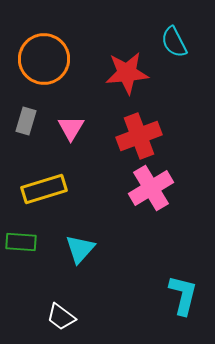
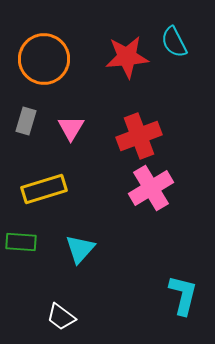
red star: moved 16 px up
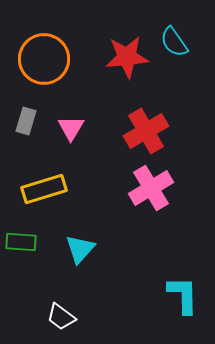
cyan semicircle: rotated 8 degrees counterclockwise
red cross: moved 7 px right, 5 px up; rotated 9 degrees counterclockwise
cyan L-shape: rotated 15 degrees counterclockwise
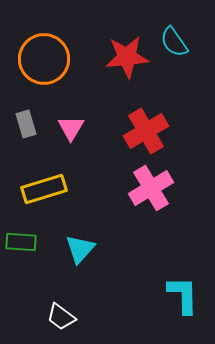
gray rectangle: moved 3 px down; rotated 32 degrees counterclockwise
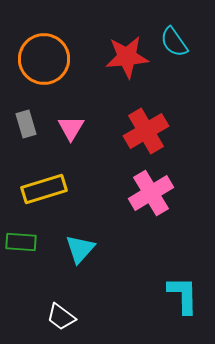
pink cross: moved 5 px down
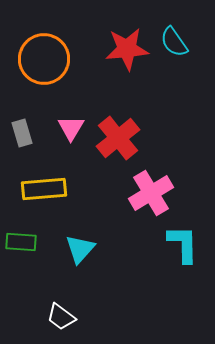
red star: moved 8 px up
gray rectangle: moved 4 px left, 9 px down
red cross: moved 28 px left, 7 px down; rotated 9 degrees counterclockwise
yellow rectangle: rotated 12 degrees clockwise
cyan L-shape: moved 51 px up
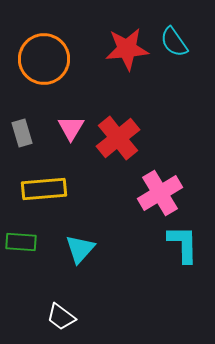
pink cross: moved 9 px right
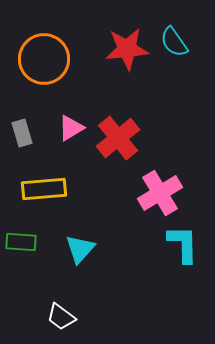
pink triangle: rotated 28 degrees clockwise
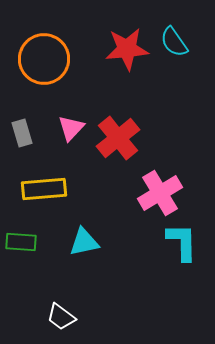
pink triangle: rotated 16 degrees counterclockwise
cyan L-shape: moved 1 px left, 2 px up
cyan triangle: moved 4 px right, 7 px up; rotated 36 degrees clockwise
